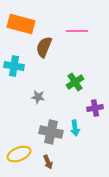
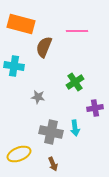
brown arrow: moved 5 px right, 2 px down
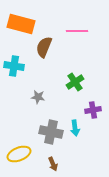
purple cross: moved 2 px left, 2 px down
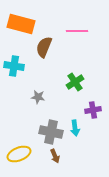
brown arrow: moved 2 px right, 8 px up
